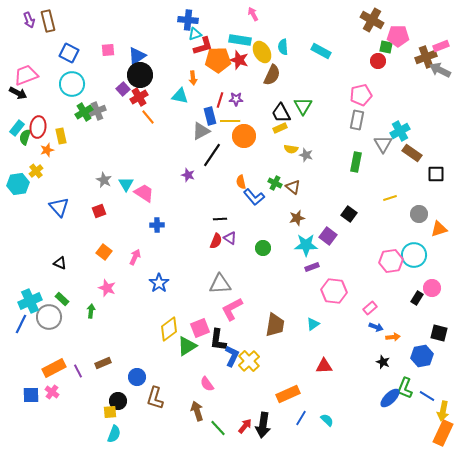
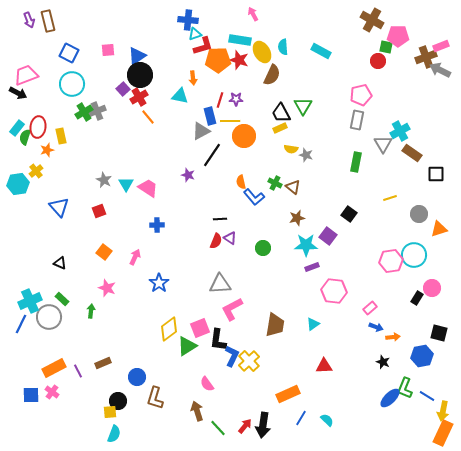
pink trapezoid at (144, 193): moved 4 px right, 5 px up
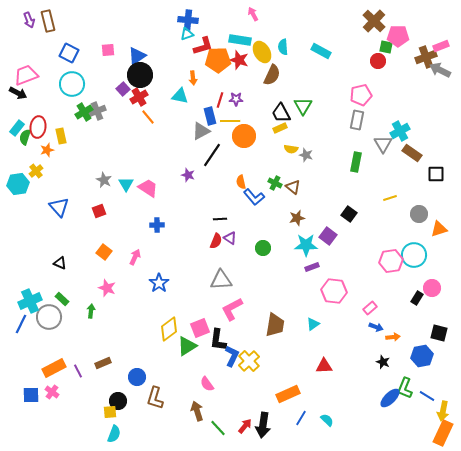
brown cross at (372, 20): moved 2 px right, 1 px down; rotated 15 degrees clockwise
cyan triangle at (195, 34): moved 8 px left
gray triangle at (220, 284): moved 1 px right, 4 px up
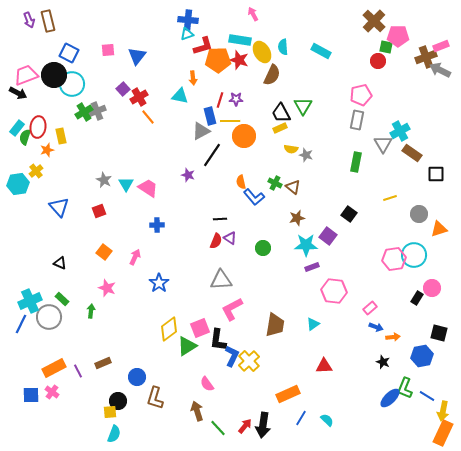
blue triangle at (137, 56): rotated 18 degrees counterclockwise
black circle at (140, 75): moved 86 px left
pink hexagon at (391, 261): moved 3 px right, 2 px up
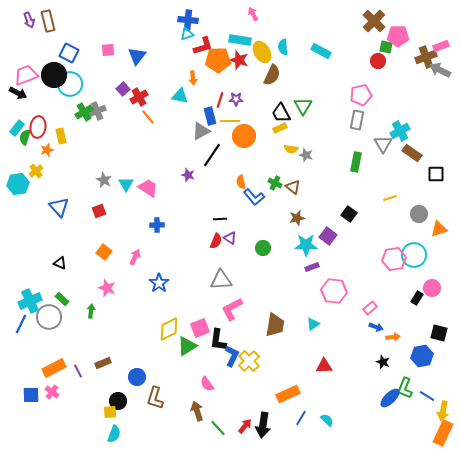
cyan circle at (72, 84): moved 2 px left
yellow diamond at (169, 329): rotated 10 degrees clockwise
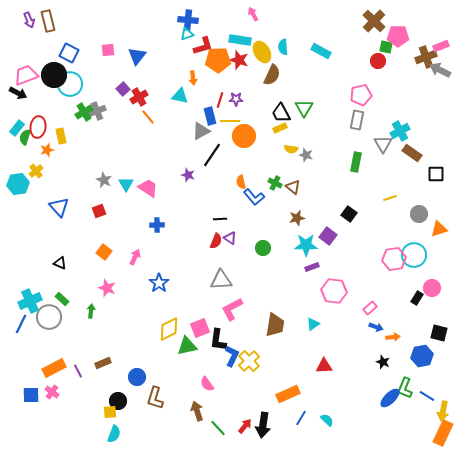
green triangle at (303, 106): moved 1 px right, 2 px down
green triangle at (187, 346): rotated 20 degrees clockwise
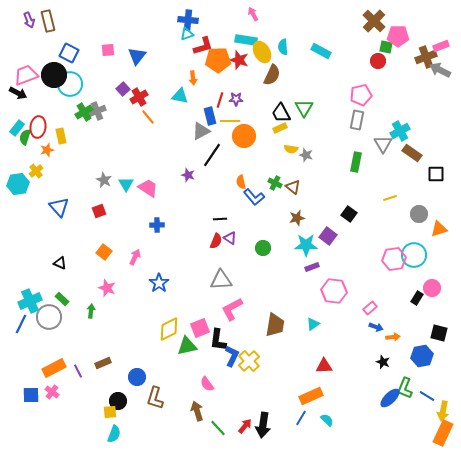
cyan rectangle at (240, 40): moved 6 px right
orange rectangle at (288, 394): moved 23 px right, 2 px down
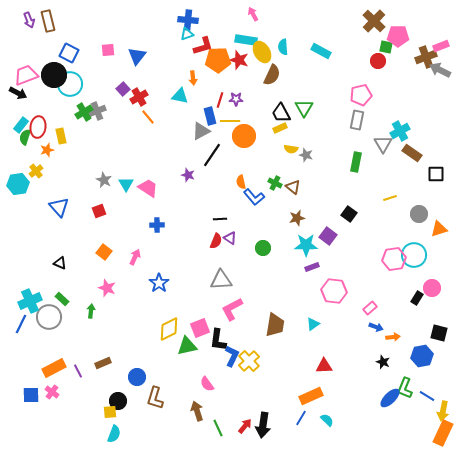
cyan rectangle at (17, 128): moved 4 px right, 3 px up
green line at (218, 428): rotated 18 degrees clockwise
